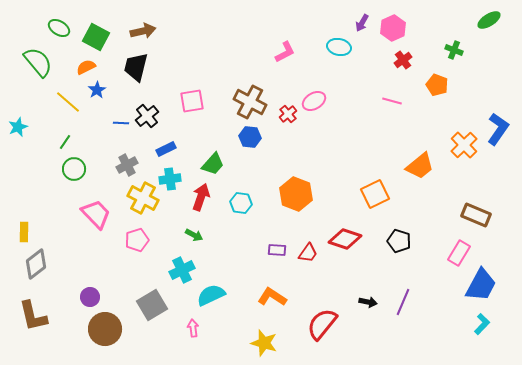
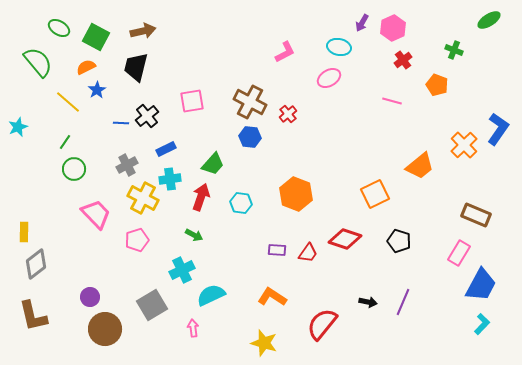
pink ellipse at (314, 101): moved 15 px right, 23 px up
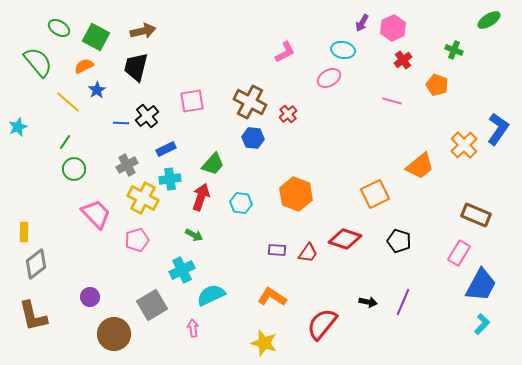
cyan ellipse at (339, 47): moved 4 px right, 3 px down
orange semicircle at (86, 67): moved 2 px left, 1 px up
blue hexagon at (250, 137): moved 3 px right, 1 px down
brown circle at (105, 329): moved 9 px right, 5 px down
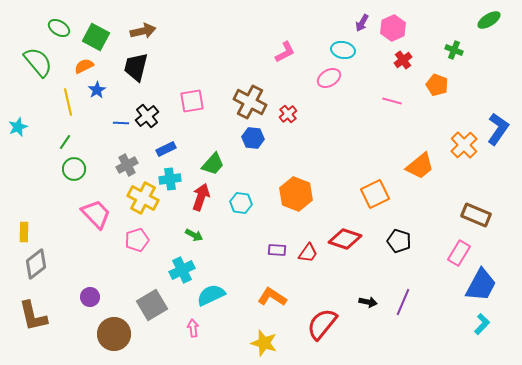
yellow line at (68, 102): rotated 36 degrees clockwise
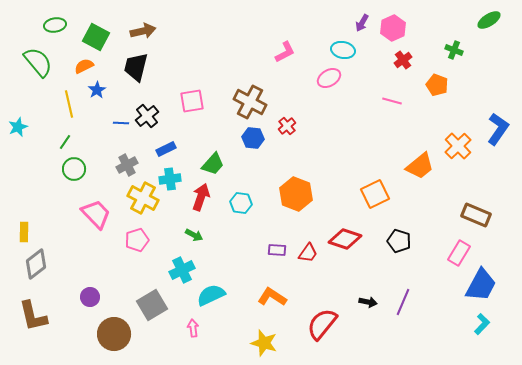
green ellipse at (59, 28): moved 4 px left, 3 px up; rotated 40 degrees counterclockwise
yellow line at (68, 102): moved 1 px right, 2 px down
red cross at (288, 114): moved 1 px left, 12 px down
orange cross at (464, 145): moved 6 px left, 1 px down
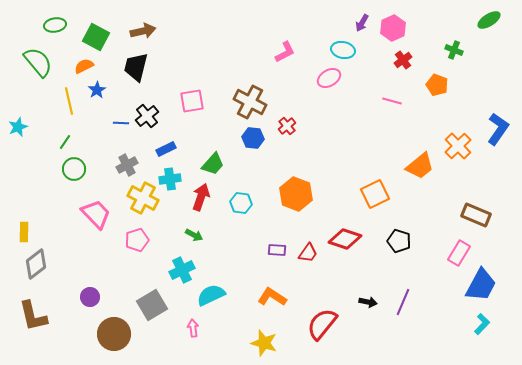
yellow line at (69, 104): moved 3 px up
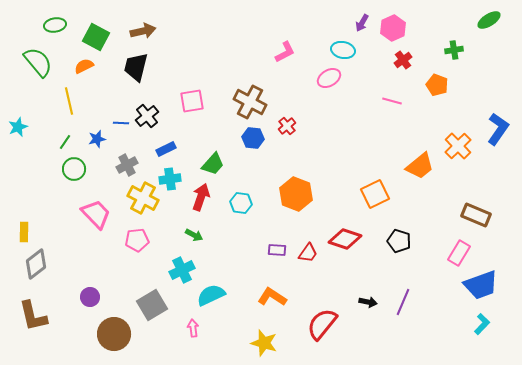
green cross at (454, 50): rotated 30 degrees counterclockwise
blue star at (97, 90): moved 49 px down; rotated 18 degrees clockwise
pink pentagon at (137, 240): rotated 10 degrees clockwise
blue trapezoid at (481, 285): rotated 42 degrees clockwise
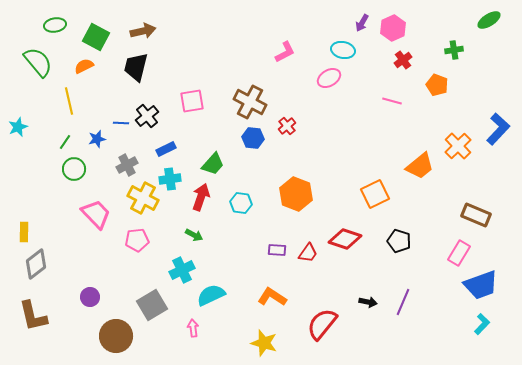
blue L-shape at (498, 129): rotated 8 degrees clockwise
brown circle at (114, 334): moved 2 px right, 2 px down
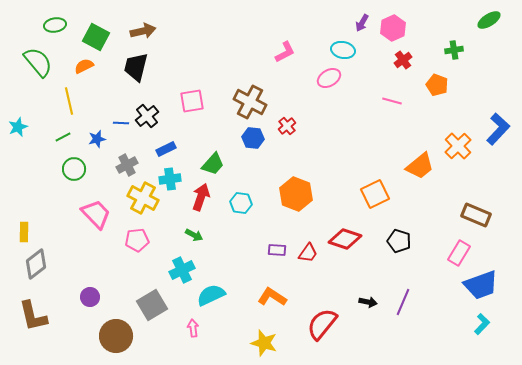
green line at (65, 142): moved 2 px left, 5 px up; rotated 28 degrees clockwise
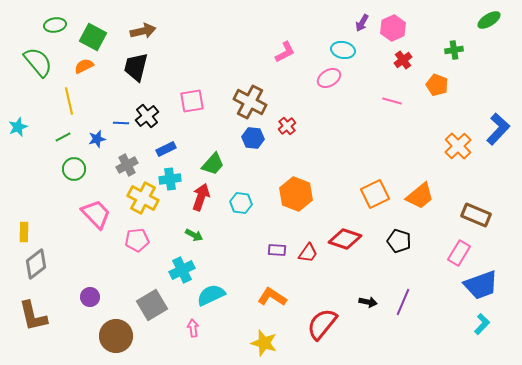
green square at (96, 37): moved 3 px left
orange trapezoid at (420, 166): moved 30 px down
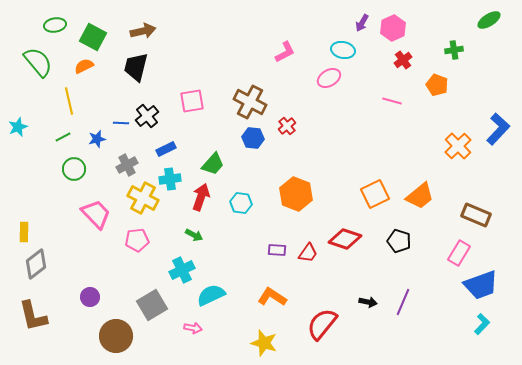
pink arrow at (193, 328): rotated 108 degrees clockwise
